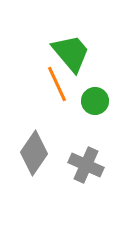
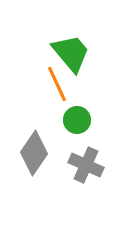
green circle: moved 18 px left, 19 px down
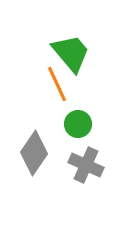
green circle: moved 1 px right, 4 px down
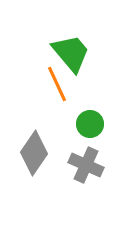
green circle: moved 12 px right
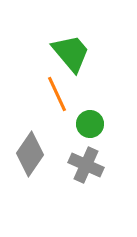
orange line: moved 10 px down
gray diamond: moved 4 px left, 1 px down
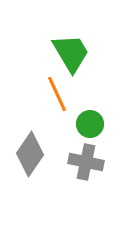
green trapezoid: rotated 9 degrees clockwise
gray cross: moved 3 px up; rotated 12 degrees counterclockwise
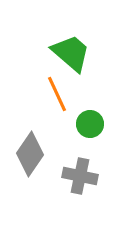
green trapezoid: rotated 18 degrees counterclockwise
gray cross: moved 6 px left, 14 px down
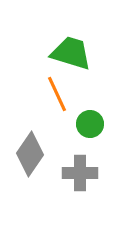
green trapezoid: rotated 24 degrees counterclockwise
gray cross: moved 3 px up; rotated 12 degrees counterclockwise
